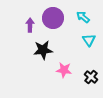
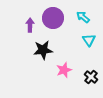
pink star: rotated 28 degrees counterclockwise
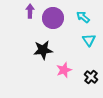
purple arrow: moved 14 px up
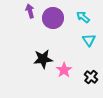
purple arrow: rotated 16 degrees counterclockwise
black star: moved 9 px down
pink star: rotated 14 degrees counterclockwise
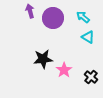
cyan triangle: moved 1 px left, 3 px up; rotated 24 degrees counterclockwise
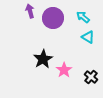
black star: rotated 24 degrees counterclockwise
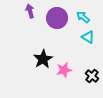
purple circle: moved 4 px right
pink star: rotated 21 degrees clockwise
black cross: moved 1 px right, 1 px up
